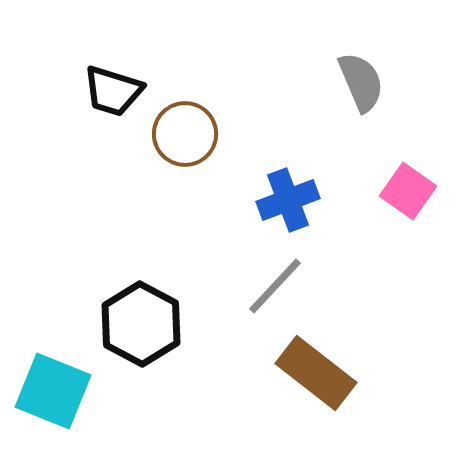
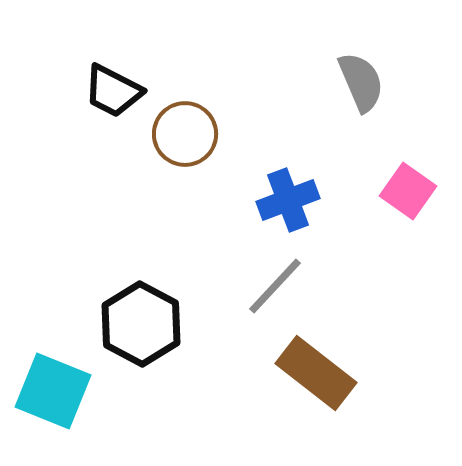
black trapezoid: rotated 10 degrees clockwise
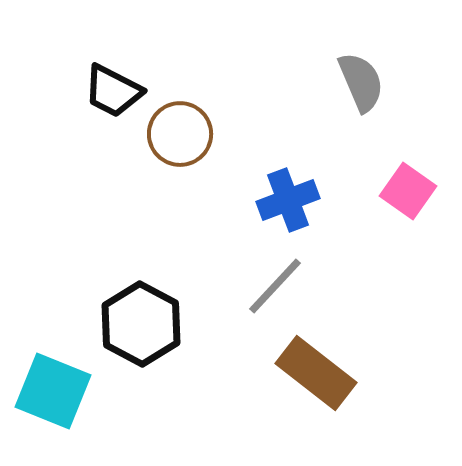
brown circle: moved 5 px left
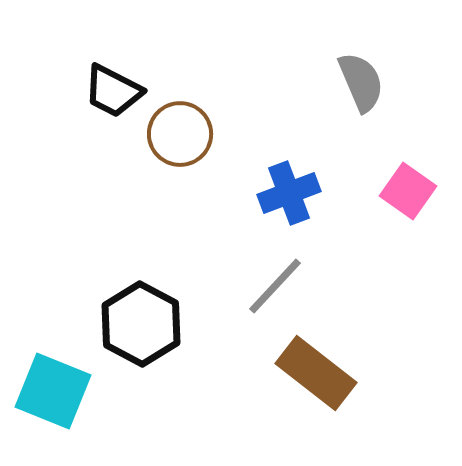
blue cross: moved 1 px right, 7 px up
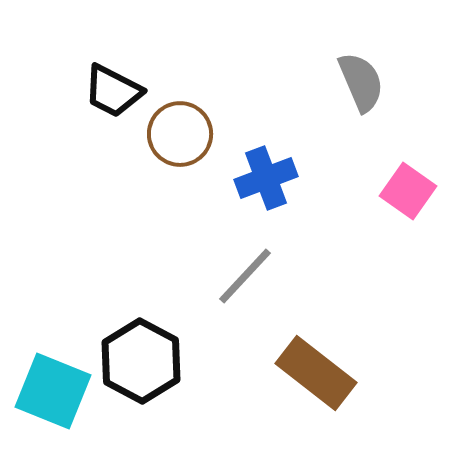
blue cross: moved 23 px left, 15 px up
gray line: moved 30 px left, 10 px up
black hexagon: moved 37 px down
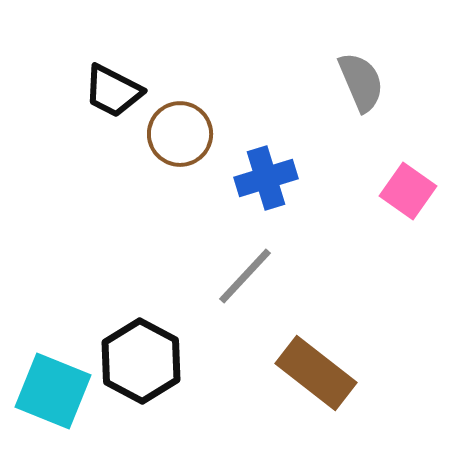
blue cross: rotated 4 degrees clockwise
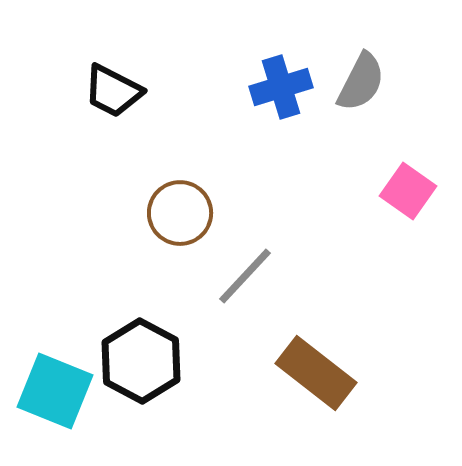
gray semicircle: rotated 50 degrees clockwise
brown circle: moved 79 px down
blue cross: moved 15 px right, 91 px up
cyan square: moved 2 px right
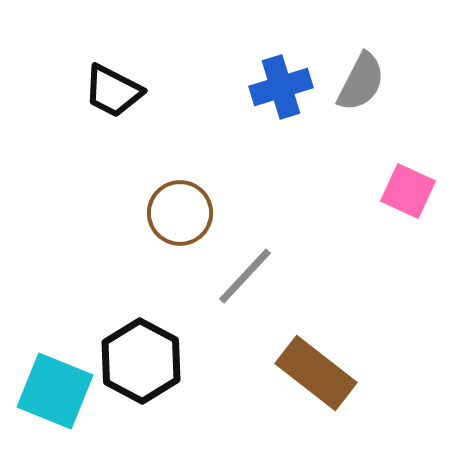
pink square: rotated 10 degrees counterclockwise
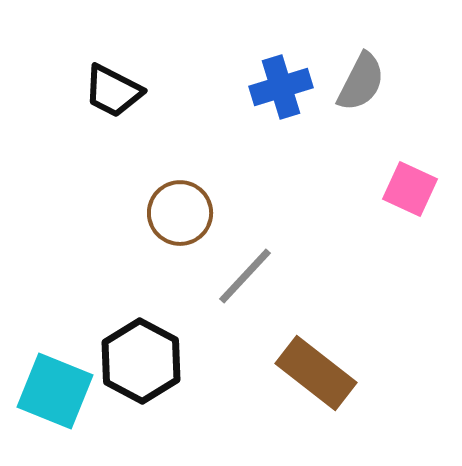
pink square: moved 2 px right, 2 px up
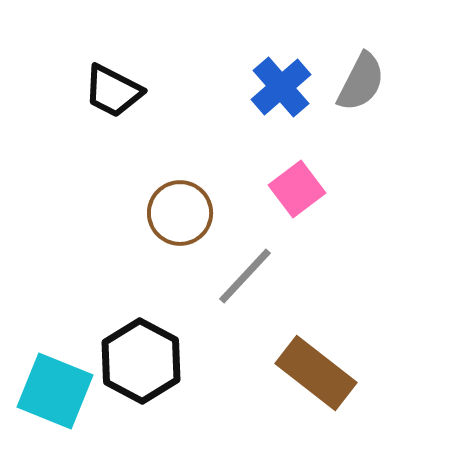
blue cross: rotated 24 degrees counterclockwise
pink square: moved 113 px left; rotated 28 degrees clockwise
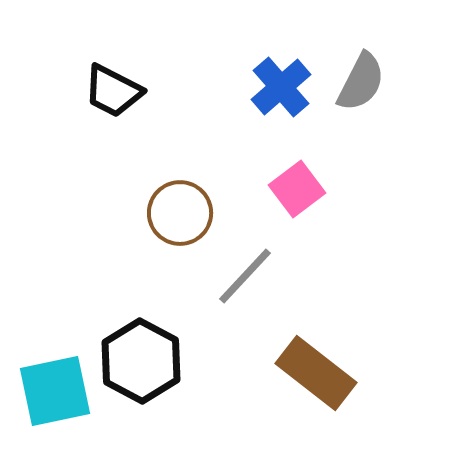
cyan square: rotated 34 degrees counterclockwise
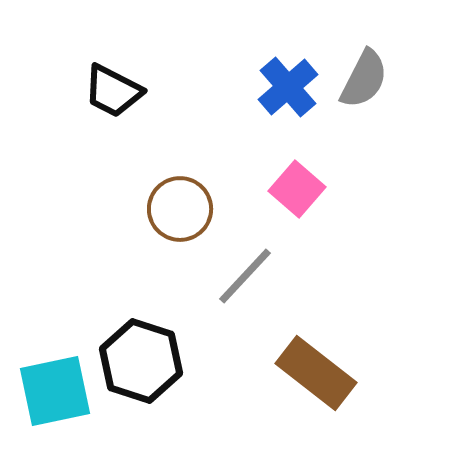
gray semicircle: moved 3 px right, 3 px up
blue cross: moved 7 px right
pink square: rotated 12 degrees counterclockwise
brown circle: moved 4 px up
black hexagon: rotated 10 degrees counterclockwise
